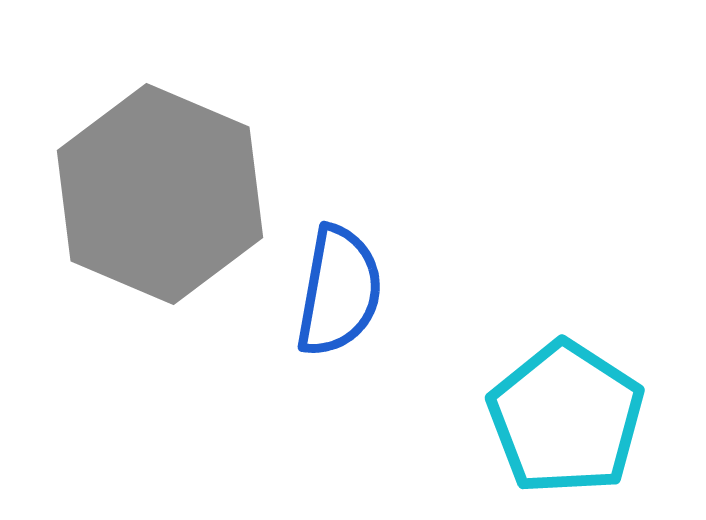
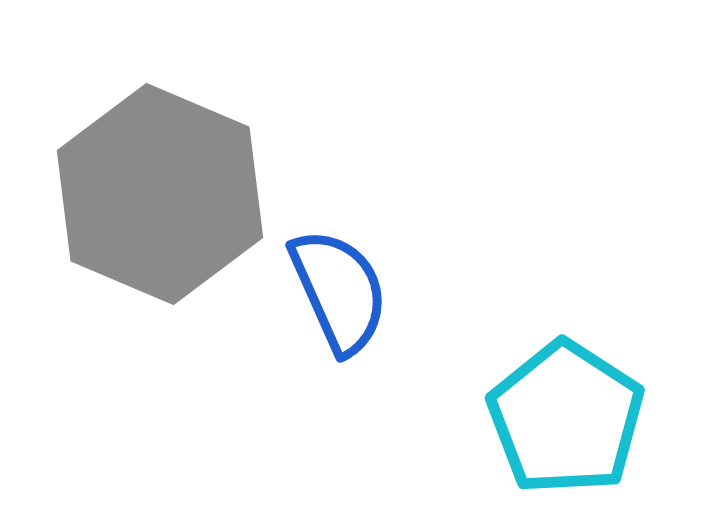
blue semicircle: rotated 34 degrees counterclockwise
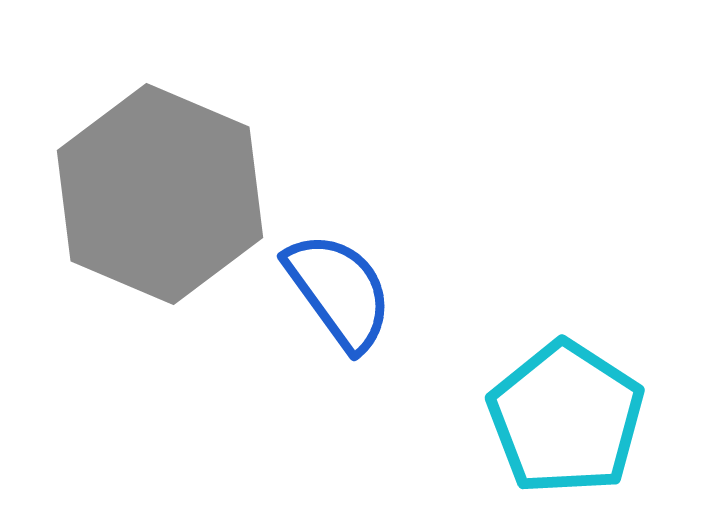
blue semicircle: rotated 12 degrees counterclockwise
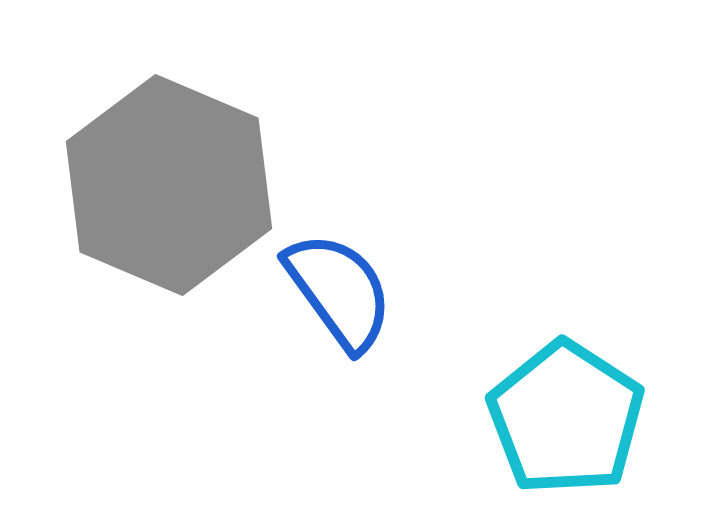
gray hexagon: moved 9 px right, 9 px up
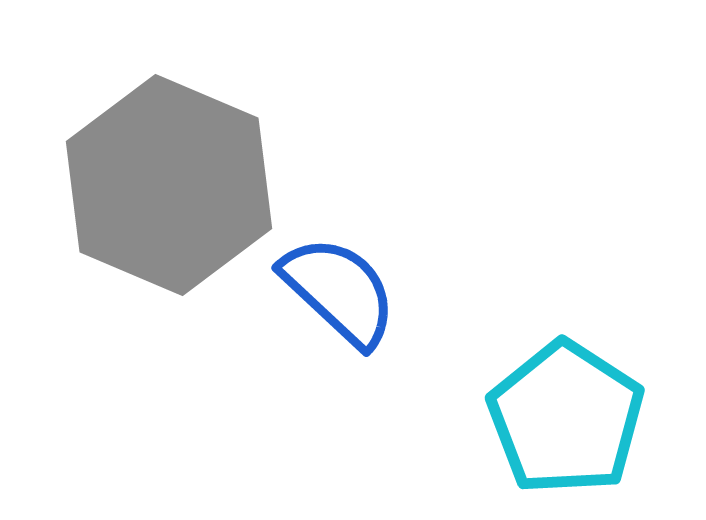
blue semicircle: rotated 11 degrees counterclockwise
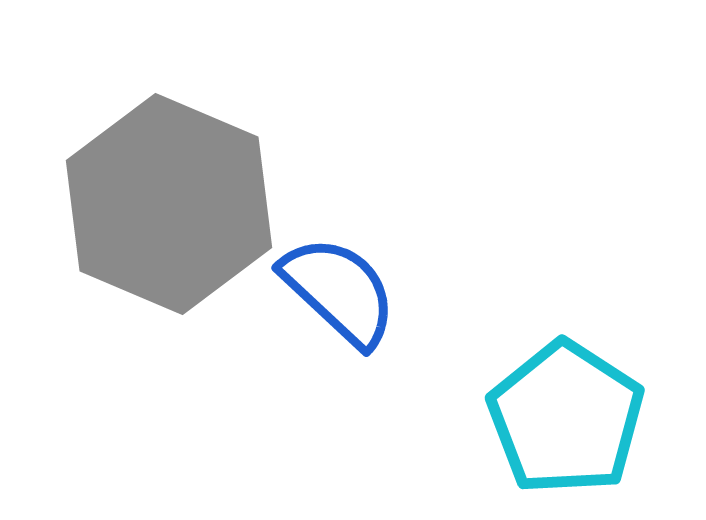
gray hexagon: moved 19 px down
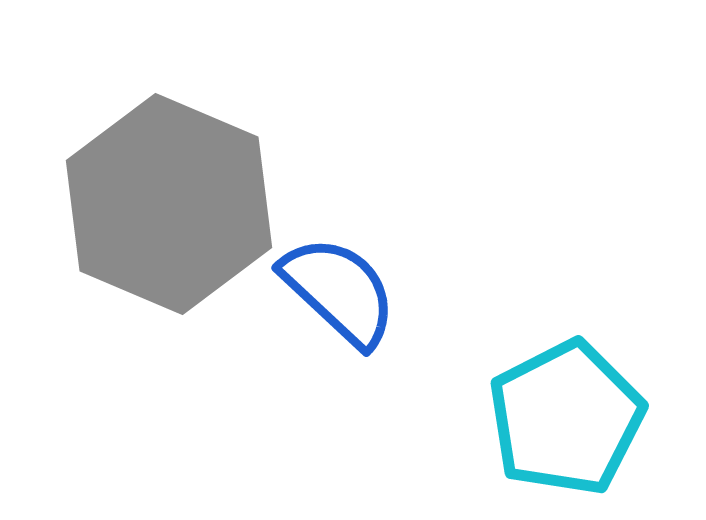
cyan pentagon: rotated 12 degrees clockwise
